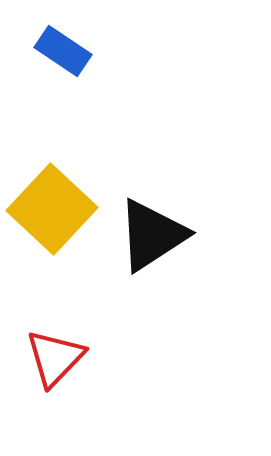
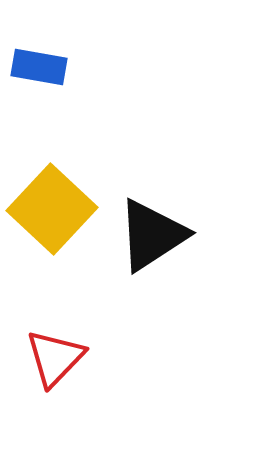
blue rectangle: moved 24 px left, 16 px down; rotated 24 degrees counterclockwise
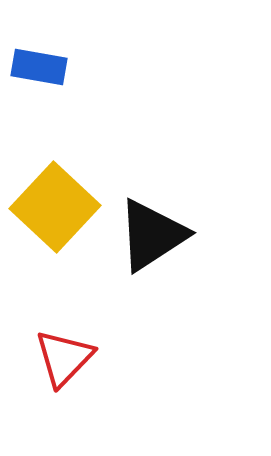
yellow square: moved 3 px right, 2 px up
red triangle: moved 9 px right
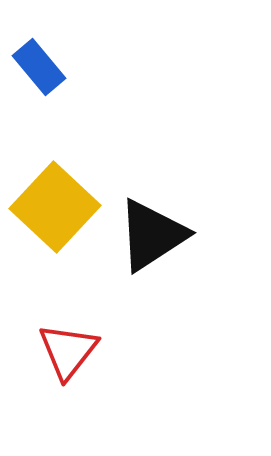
blue rectangle: rotated 40 degrees clockwise
red triangle: moved 4 px right, 7 px up; rotated 6 degrees counterclockwise
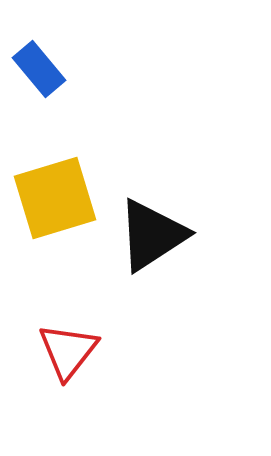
blue rectangle: moved 2 px down
yellow square: moved 9 px up; rotated 30 degrees clockwise
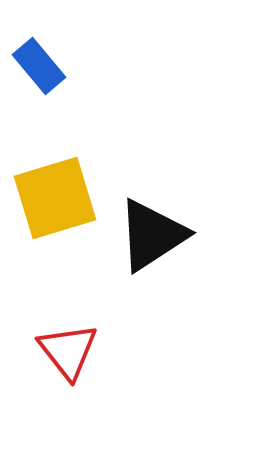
blue rectangle: moved 3 px up
red triangle: rotated 16 degrees counterclockwise
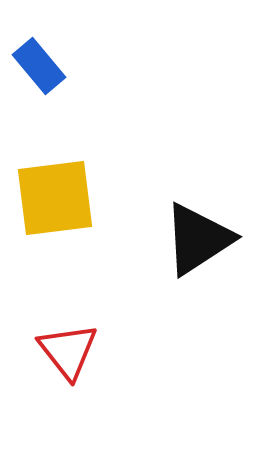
yellow square: rotated 10 degrees clockwise
black triangle: moved 46 px right, 4 px down
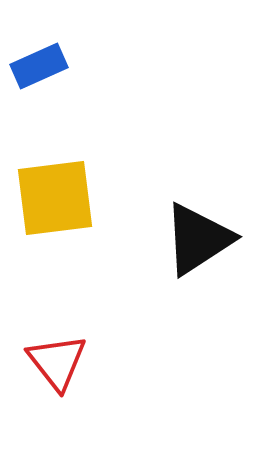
blue rectangle: rotated 74 degrees counterclockwise
red triangle: moved 11 px left, 11 px down
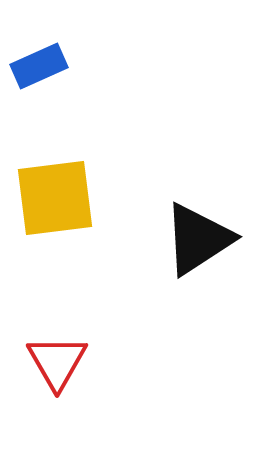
red triangle: rotated 8 degrees clockwise
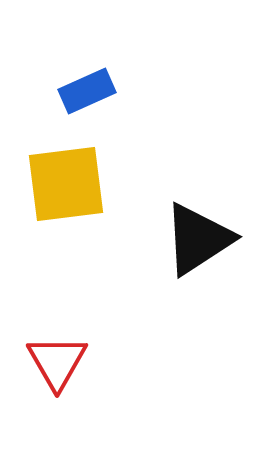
blue rectangle: moved 48 px right, 25 px down
yellow square: moved 11 px right, 14 px up
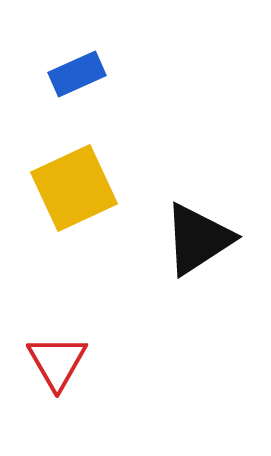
blue rectangle: moved 10 px left, 17 px up
yellow square: moved 8 px right, 4 px down; rotated 18 degrees counterclockwise
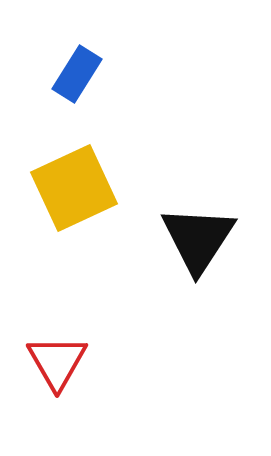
blue rectangle: rotated 34 degrees counterclockwise
black triangle: rotated 24 degrees counterclockwise
